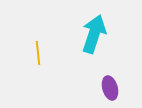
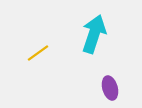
yellow line: rotated 60 degrees clockwise
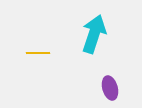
yellow line: rotated 35 degrees clockwise
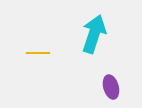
purple ellipse: moved 1 px right, 1 px up
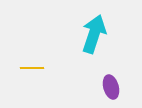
yellow line: moved 6 px left, 15 px down
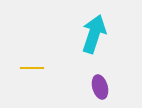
purple ellipse: moved 11 px left
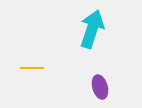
cyan arrow: moved 2 px left, 5 px up
